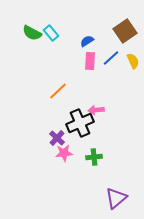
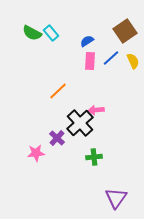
black cross: rotated 20 degrees counterclockwise
pink star: moved 28 px left
purple triangle: rotated 15 degrees counterclockwise
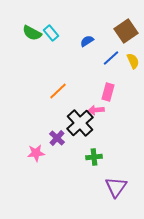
brown square: moved 1 px right
pink rectangle: moved 18 px right, 31 px down; rotated 12 degrees clockwise
purple triangle: moved 11 px up
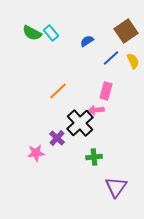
pink rectangle: moved 2 px left, 1 px up
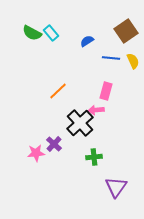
blue line: rotated 48 degrees clockwise
purple cross: moved 3 px left, 6 px down
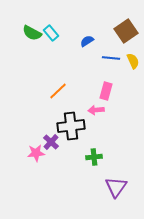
black cross: moved 9 px left, 3 px down; rotated 36 degrees clockwise
purple cross: moved 3 px left, 2 px up
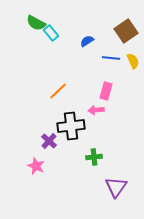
green semicircle: moved 4 px right, 10 px up
purple cross: moved 2 px left, 1 px up
pink star: moved 13 px down; rotated 30 degrees clockwise
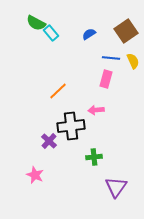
blue semicircle: moved 2 px right, 7 px up
pink rectangle: moved 12 px up
pink star: moved 1 px left, 9 px down
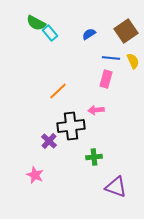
cyan rectangle: moved 1 px left
purple triangle: rotated 45 degrees counterclockwise
